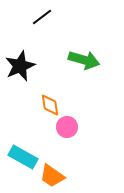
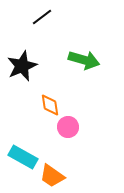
black star: moved 2 px right
pink circle: moved 1 px right
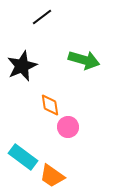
cyan rectangle: rotated 8 degrees clockwise
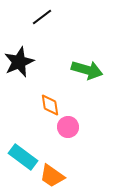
green arrow: moved 3 px right, 10 px down
black star: moved 3 px left, 4 px up
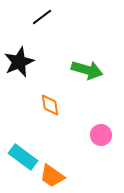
pink circle: moved 33 px right, 8 px down
